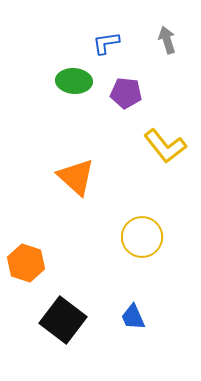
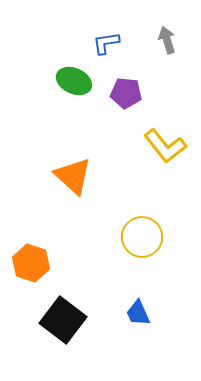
green ellipse: rotated 20 degrees clockwise
orange triangle: moved 3 px left, 1 px up
orange hexagon: moved 5 px right
blue trapezoid: moved 5 px right, 4 px up
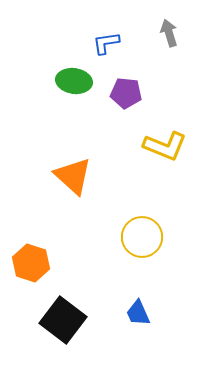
gray arrow: moved 2 px right, 7 px up
green ellipse: rotated 16 degrees counterclockwise
yellow L-shape: rotated 30 degrees counterclockwise
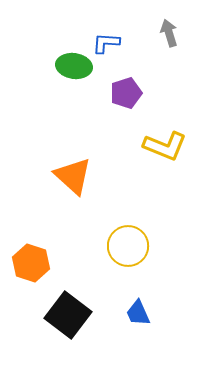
blue L-shape: rotated 12 degrees clockwise
green ellipse: moved 15 px up
purple pentagon: rotated 24 degrees counterclockwise
yellow circle: moved 14 px left, 9 px down
black square: moved 5 px right, 5 px up
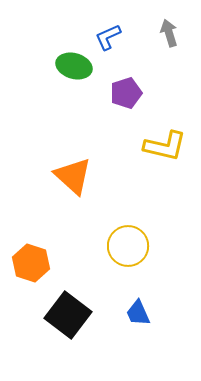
blue L-shape: moved 2 px right, 6 px up; rotated 28 degrees counterclockwise
green ellipse: rotated 8 degrees clockwise
yellow L-shape: rotated 9 degrees counterclockwise
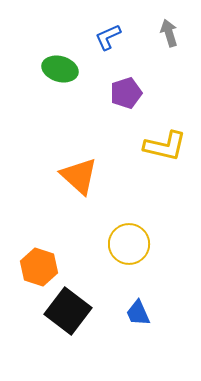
green ellipse: moved 14 px left, 3 px down
orange triangle: moved 6 px right
yellow circle: moved 1 px right, 2 px up
orange hexagon: moved 8 px right, 4 px down
black square: moved 4 px up
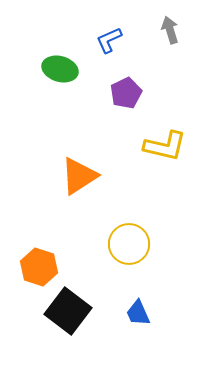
gray arrow: moved 1 px right, 3 px up
blue L-shape: moved 1 px right, 3 px down
purple pentagon: rotated 8 degrees counterclockwise
orange triangle: rotated 45 degrees clockwise
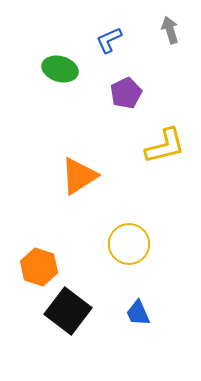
yellow L-shape: rotated 27 degrees counterclockwise
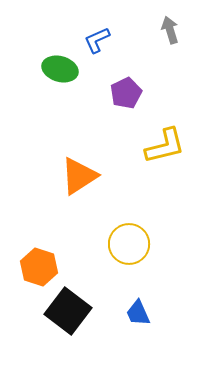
blue L-shape: moved 12 px left
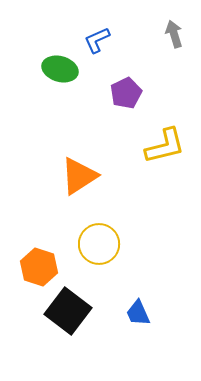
gray arrow: moved 4 px right, 4 px down
yellow circle: moved 30 px left
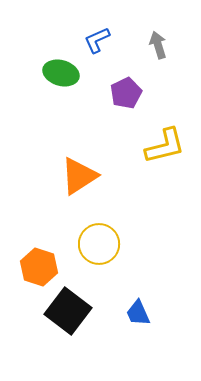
gray arrow: moved 16 px left, 11 px down
green ellipse: moved 1 px right, 4 px down
